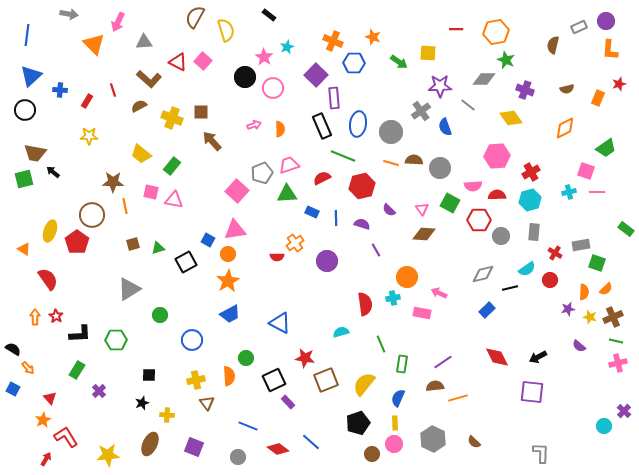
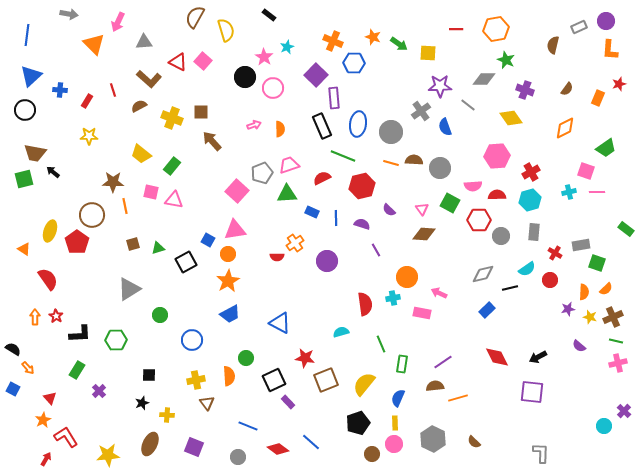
orange hexagon at (496, 32): moved 3 px up
green arrow at (399, 62): moved 18 px up
brown semicircle at (567, 89): rotated 40 degrees counterclockwise
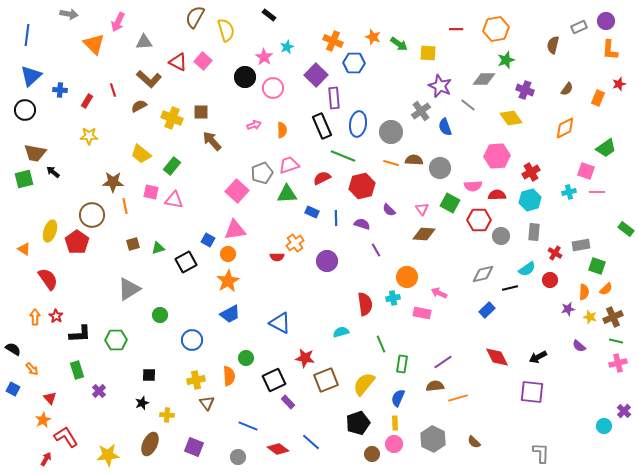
green star at (506, 60): rotated 30 degrees clockwise
purple star at (440, 86): rotated 25 degrees clockwise
orange semicircle at (280, 129): moved 2 px right, 1 px down
green square at (597, 263): moved 3 px down
orange arrow at (28, 368): moved 4 px right, 1 px down
green rectangle at (77, 370): rotated 48 degrees counterclockwise
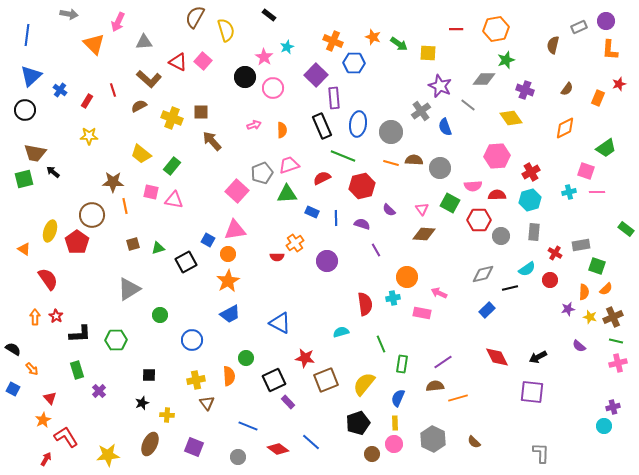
blue cross at (60, 90): rotated 32 degrees clockwise
purple cross at (624, 411): moved 11 px left, 4 px up; rotated 32 degrees clockwise
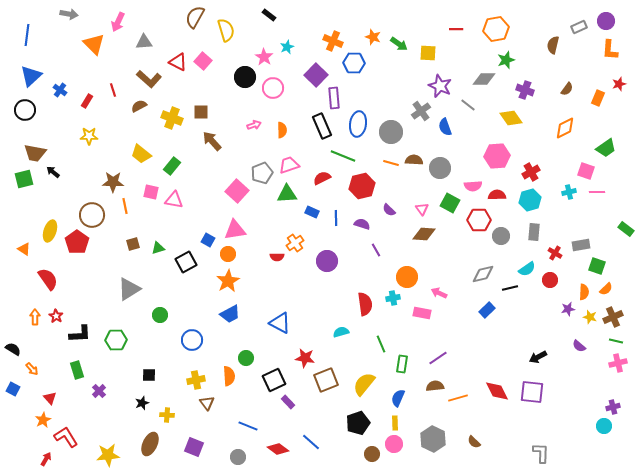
red diamond at (497, 357): moved 34 px down
purple line at (443, 362): moved 5 px left, 4 px up
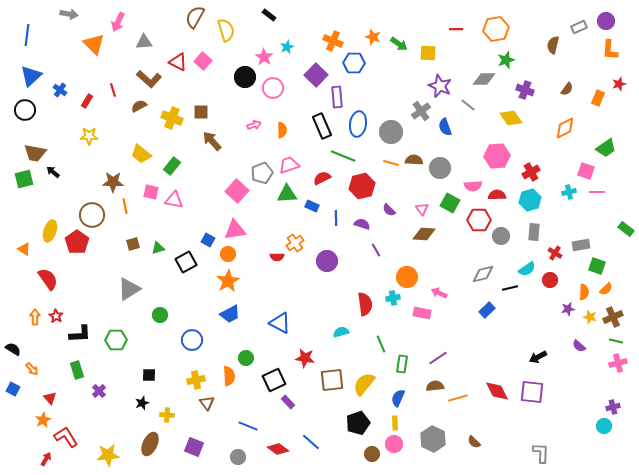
purple rectangle at (334, 98): moved 3 px right, 1 px up
blue rectangle at (312, 212): moved 6 px up
brown square at (326, 380): moved 6 px right; rotated 15 degrees clockwise
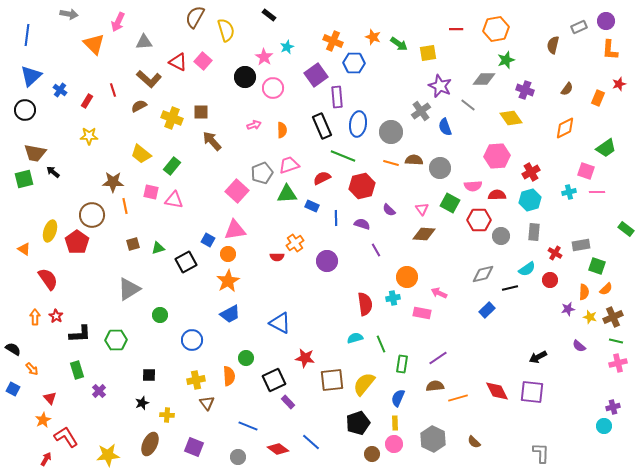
yellow square at (428, 53): rotated 12 degrees counterclockwise
purple square at (316, 75): rotated 10 degrees clockwise
cyan semicircle at (341, 332): moved 14 px right, 6 px down
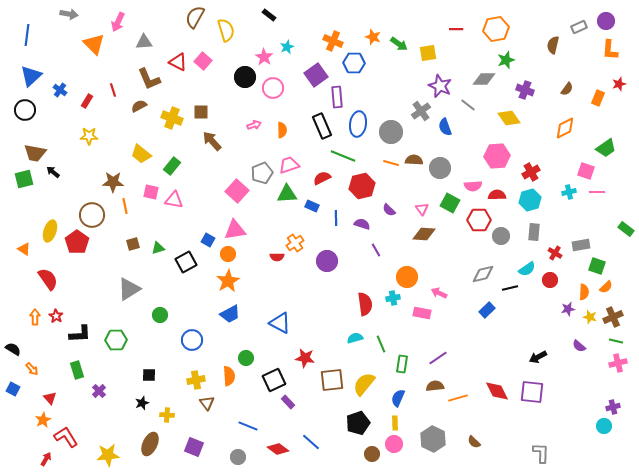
brown L-shape at (149, 79): rotated 25 degrees clockwise
yellow diamond at (511, 118): moved 2 px left
orange semicircle at (606, 289): moved 2 px up
